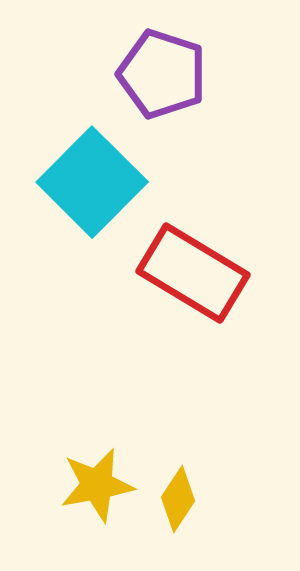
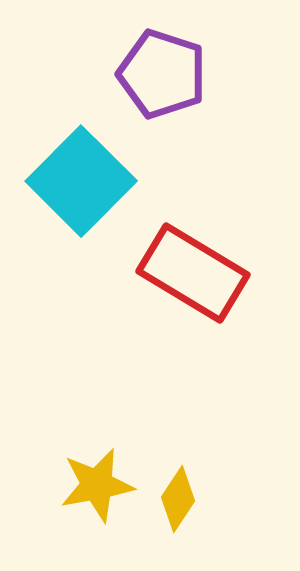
cyan square: moved 11 px left, 1 px up
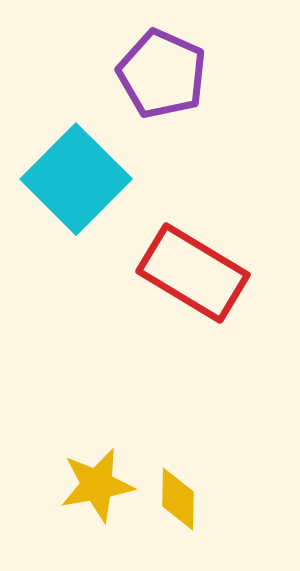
purple pentagon: rotated 6 degrees clockwise
cyan square: moved 5 px left, 2 px up
yellow diamond: rotated 32 degrees counterclockwise
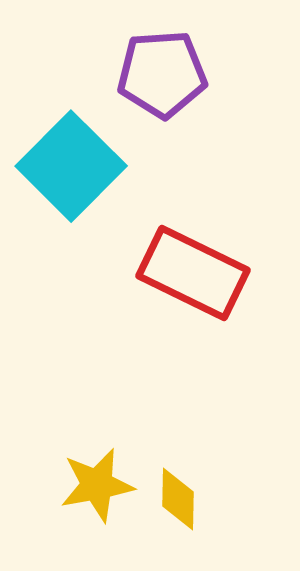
purple pentagon: rotated 28 degrees counterclockwise
cyan square: moved 5 px left, 13 px up
red rectangle: rotated 5 degrees counterclockwise
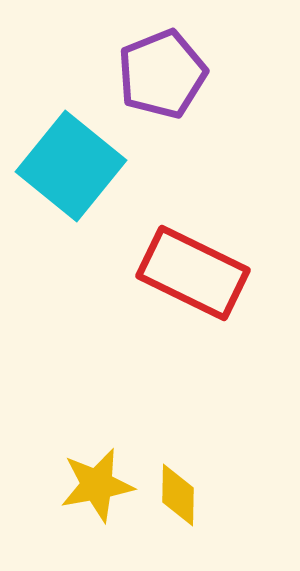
purple pentagon: rotated 18 degrees counterclockwise
cyan square: rotated 6 degrees counterclockwise
yellow diamond: moved 4 px up
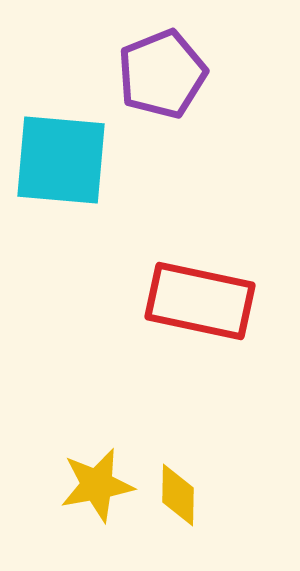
cyan square: moved 10 px left, 6 px up; rotated 34 degrees counterclockwise
red rectangle: moved 7 px right, 28 px down; rotated 14 degrees counterclockwise
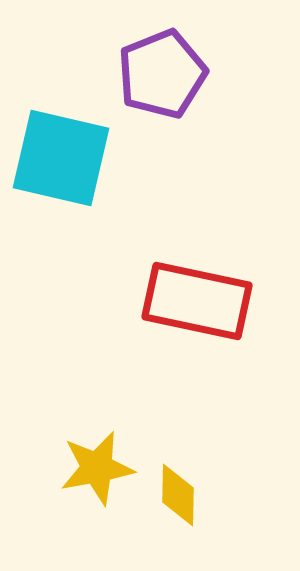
cyan square: moved 2 px up; rotated 8 degrees clockwise
red rectangle: moved 3 px left
yellow star: moved 17 px up
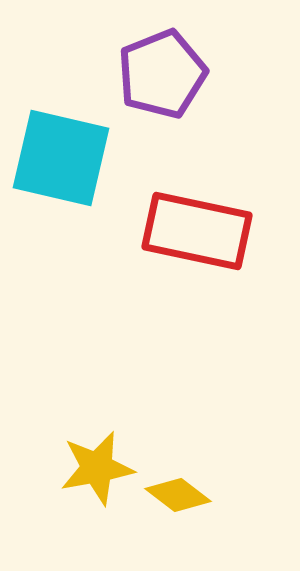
red rectangle: moved 70 px up
yellow diamond: rotated 54 degrees counterclockwise
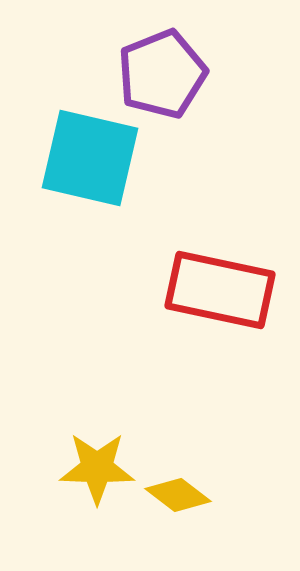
cyan square: moved 29 px right
red rectangle: moved 23 px right, 59 px down
yellow star: rotated 12 degrees clockwise
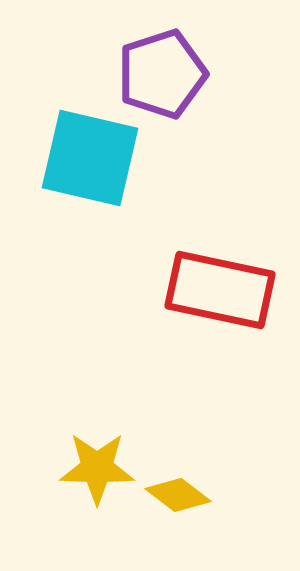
purple pentagon: rotated 4 degrees clockwise
